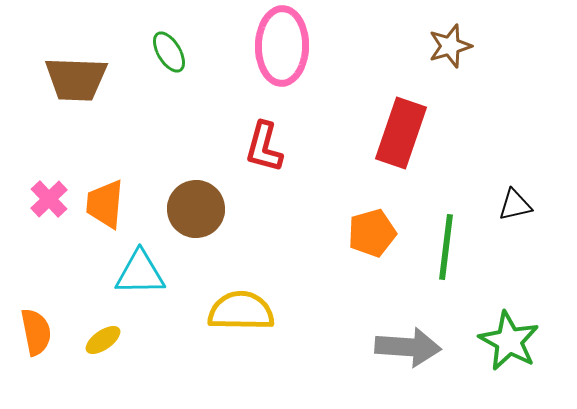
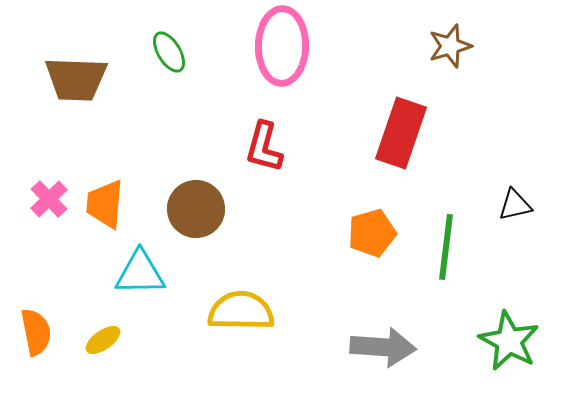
gray arrow: moved 25 px left
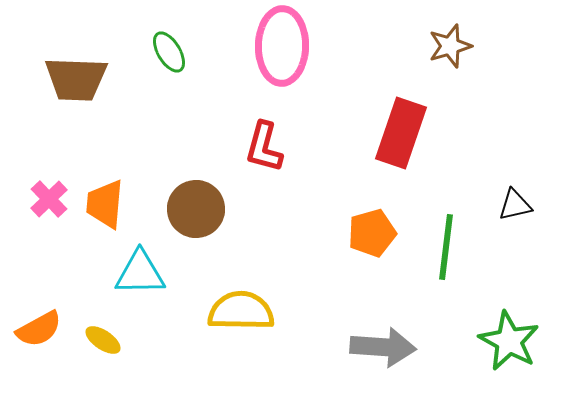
orange semicircle: moved 3 px right, 3 px up; rotated 72 degrees clockwise
yellow ellipse: rotated 69 degrees clockwise
